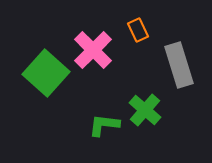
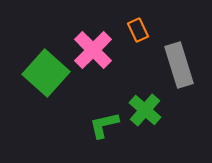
green L-shape: rotated 20 degrees counterclockwise
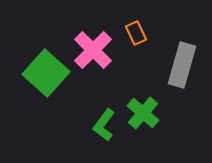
orange rectangle: moved 2 px left, 3 px down
gray rectangle: moved 3 px right; rotated 33 degrees clockwise
green cross: moved 2 px left, 3 px down
green L-shape: rotated 40 degrees counterclockwise
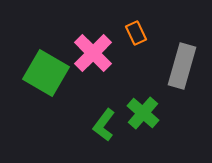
pink cross: moved 3 px down
gray rectangle: moved 1 px down
green square: rotated 12 degrees counterclockwise
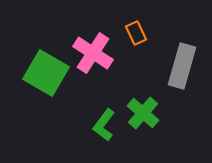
pink cross: rotated 12 degrees counterclockwise
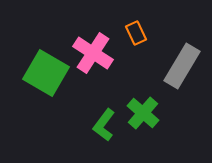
gray rectangle: rotated 15 degrees clockwise
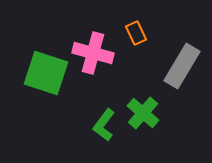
pink cross: rotated 18 degrees counterclockwise
green square: rotated 12 degrees counterclockwise
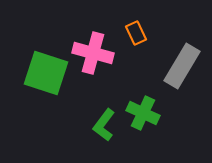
green cross: rotated 16 degrees counterclockwise
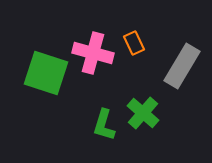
orange rectangle: moved 2 px left, 10 px down
green cross: rotated 16 degrees clockwise
green L-shape: rotated 20 degrees counterclockwise
